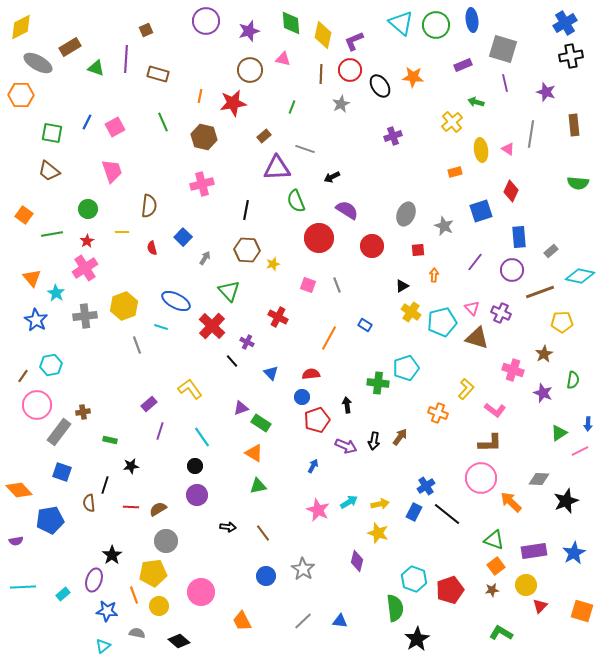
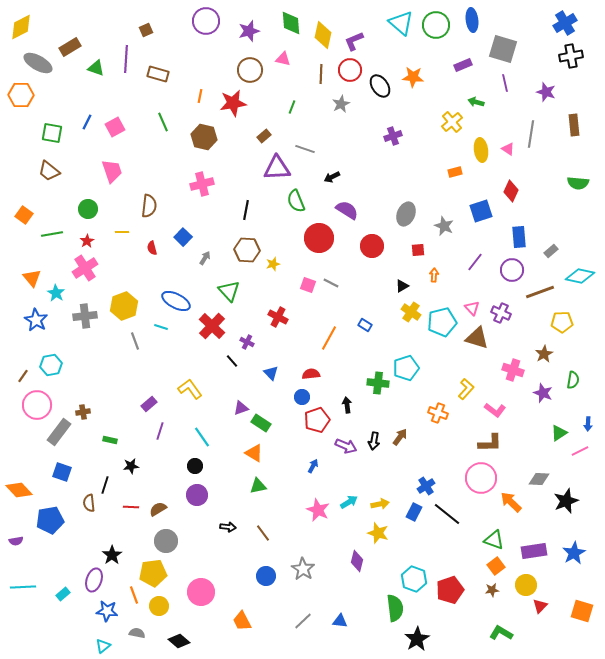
gray line at (337, 285): moved 6 px left, 2 px up; rotated 42 degrees counterclockwise
gray line at (137, 345): moved 2 px left, 4 px up
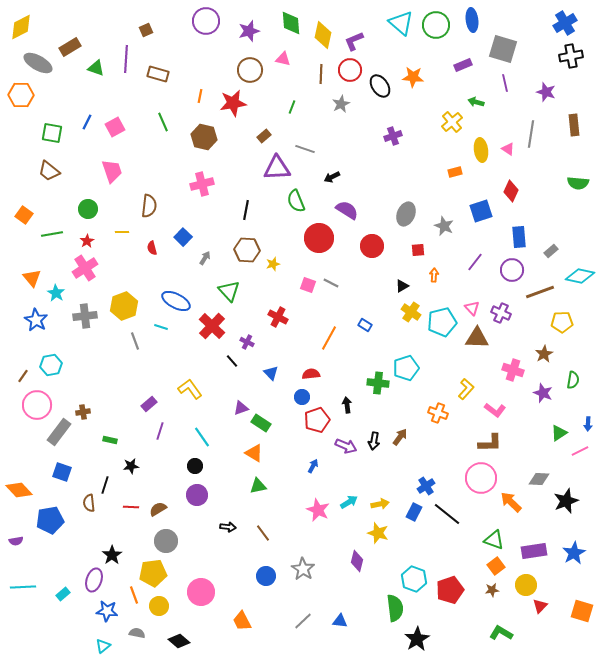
brown triangle at (477, 338): rotated 15 degrees counterclockwise
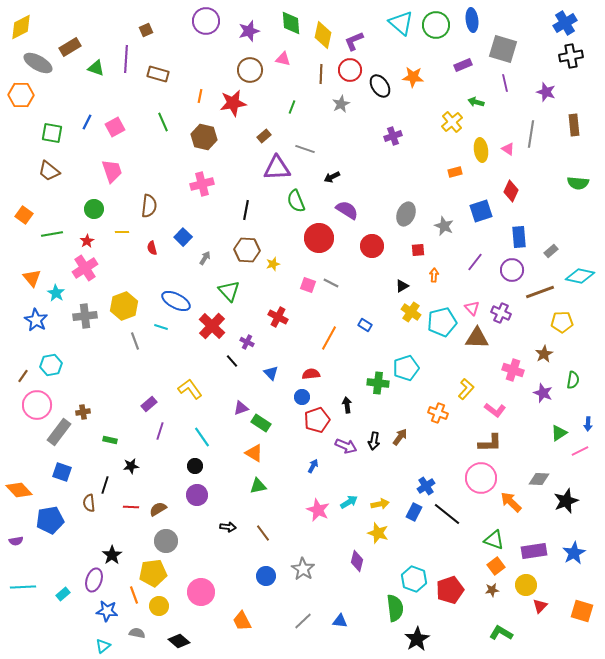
green circle at (88, 209): moved 6 px right
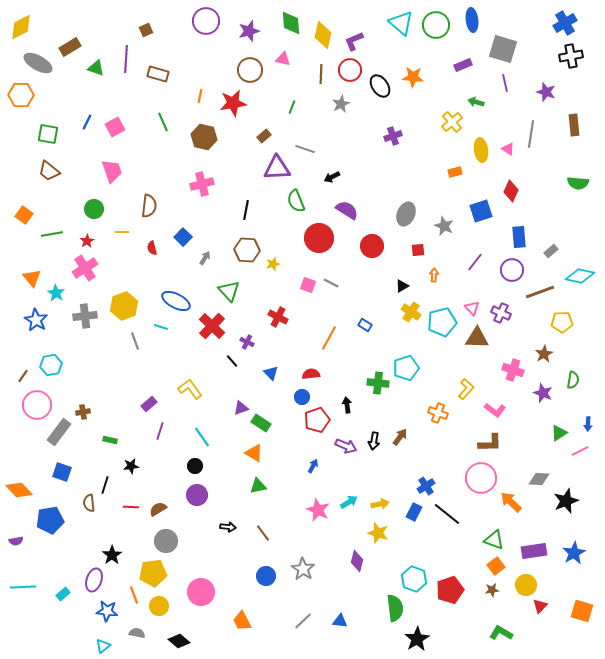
green square at (52, 133): moved 4 px left, 1 px down
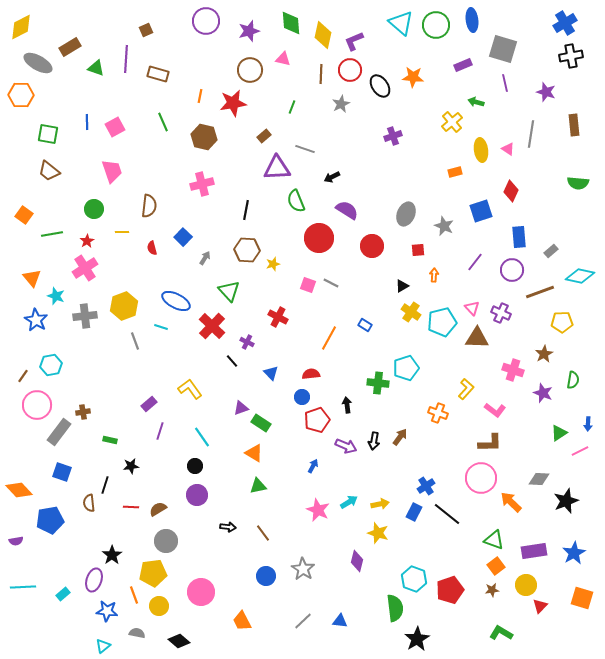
blue line at (87, 122): rotated 28 degrees counterclockwise
cyan star at (56, 293): moved 3 px down; rotated 12 degrees counterclockwise
orange square at (582, 611): moved 13 px up
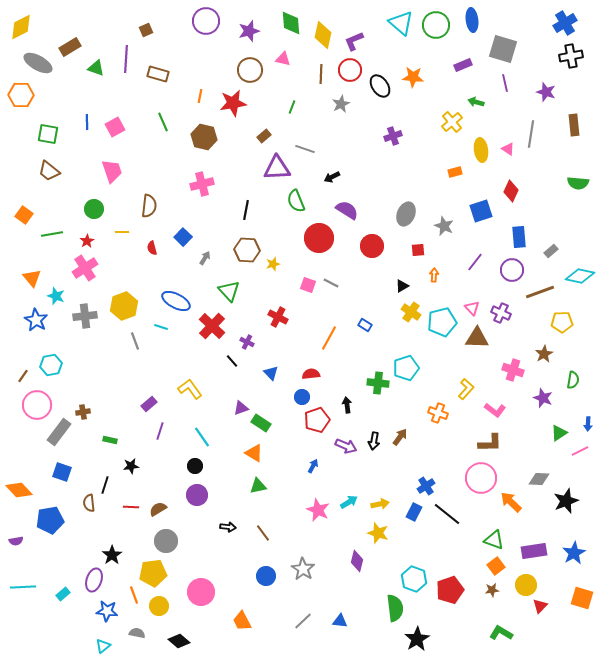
purple star at (543, 393): moved 5 px down
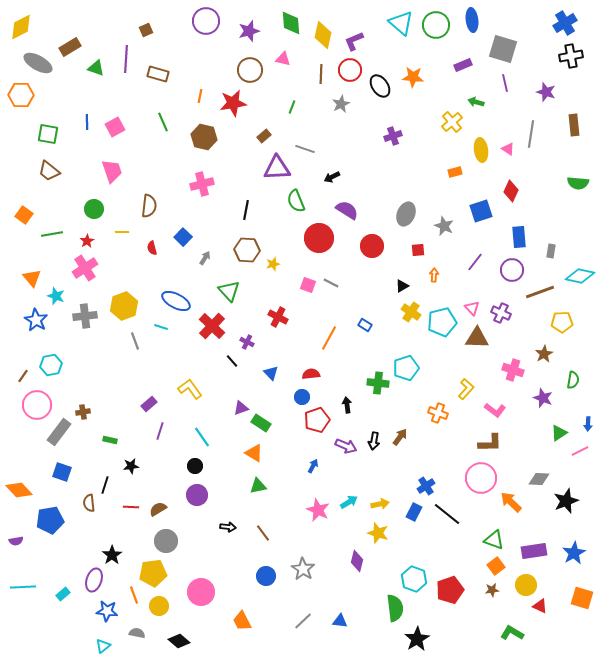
gray rectangle at (551, 251): rotated 40 degrees counterclockwise
red triangle at (540, 606): rotated 49 degrees counterclockwise
green L-shape at (501, 633): moved 11 px right
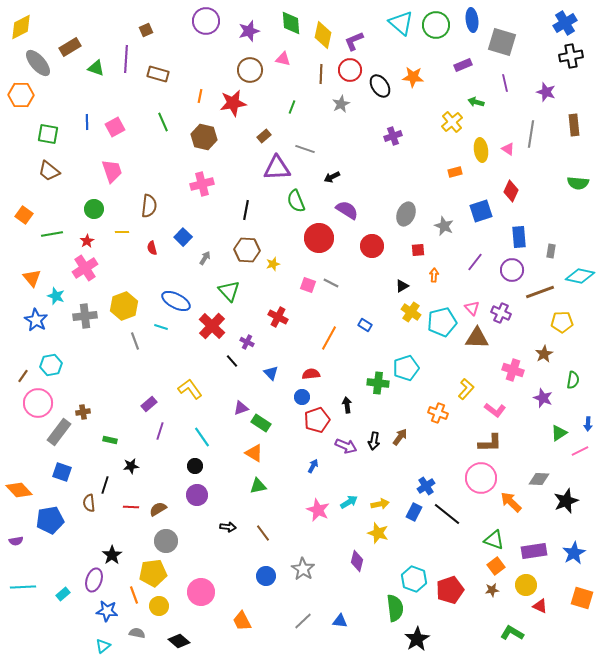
gray square at (503, 49): moved 1 px left, 7 px up
gray ellipse at (38, 63): rotated 20 degrees clockwise
pink circle at (37, 405): moved 1 px right, 2 px up
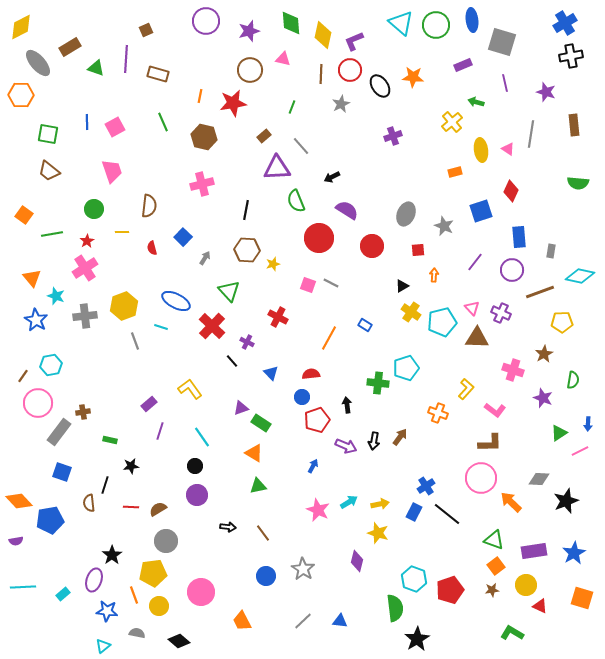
gray line at (305, 149): moved 4 px left, 3 px up; rotated 30 degrees clockwise
orange diamond at (19, 490): moved 11 px down
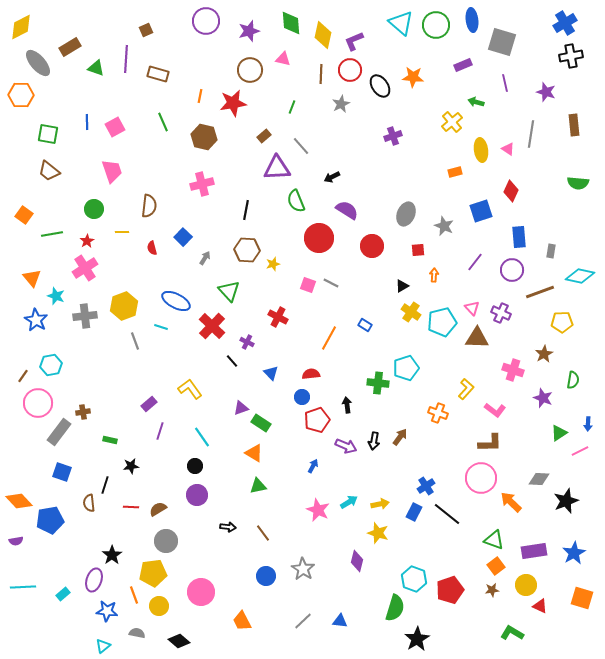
green semicircle at (395, 608): rotated 24 degrees clockwise
